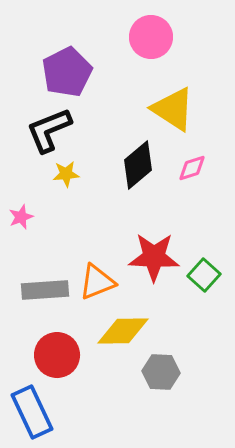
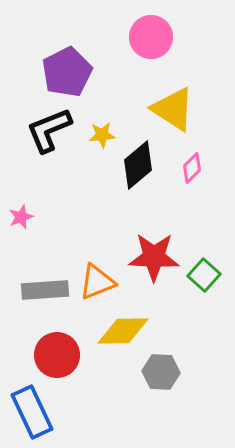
pink diamond: rotated 28 degrees counterclockwise
yellow star: moved 36 px right, 39 px up
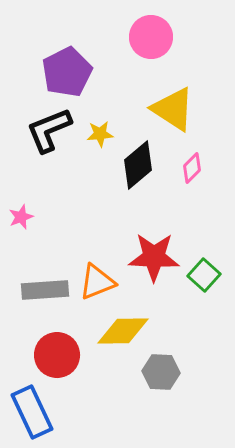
yellow star: moved 2 px left, 1 px up
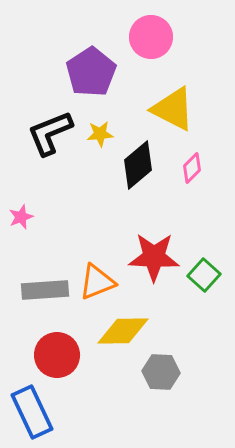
purple pentagon: moved 24 px right; rotated 6 degrees counterclockwise
yellow triangle: rotated 6 degrees counterclockwise
black L-shape: moved 1 px right, 3 px down
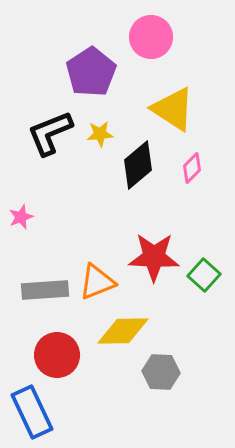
yellow triangle: rotated 6 degrees clockwise
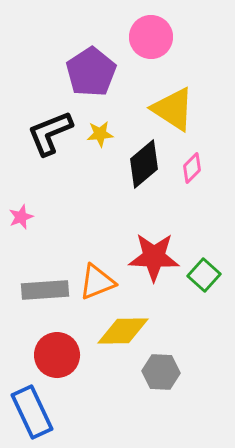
black diamond: moved 6 px right, 1 px up
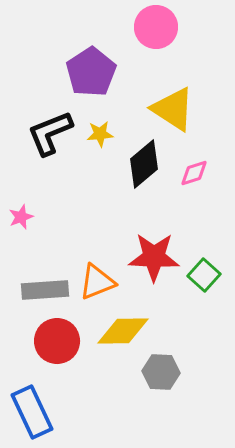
pink circle: moved 5 px right, 10 px up
pink diamond: moved 2 px right, 5 px down; rotated 28 degrees clockwise
red circle: moved 14 px up
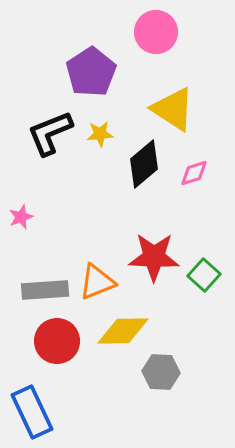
pink circle: moved 5 px down
